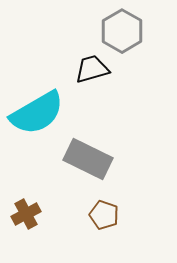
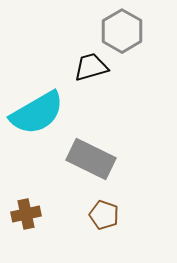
black trapezoid: moved 1 px left, 2 px up
gray rectangle: moved 3 px right
brown cross: rotated 16 degrees clockwise
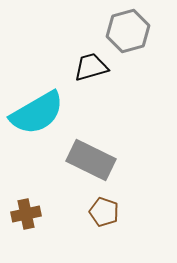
gray hexagon: moved 6 px right; rotated 15 degrees clockwise
gray rectangle: moved 1 px down
brown pentagon: moved 3 px up
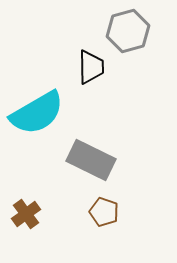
black trapezoid: rotated 105 degrees clockwise
brown cross: rotated 24 degrees counterclockwise
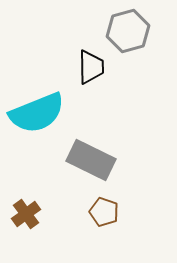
cyan semicircle: rotated 8 degrees clockwise
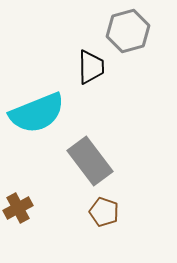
gray rectangle: moved 1 px left, 1 px down; rotated 27 degrees clockwise
brown cross: moved 8 px left, 6 px up; rotated 8 degrees clockwise
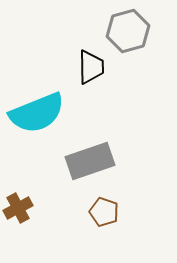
gray rectangle: rotated 72 degrees counterclockwise
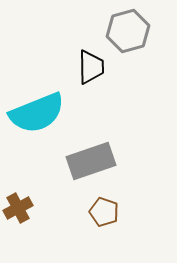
gray rectangle: moved 1 px right
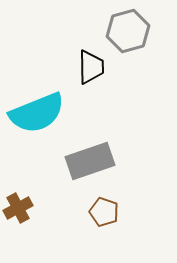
gray rectangle: moved 1 px left
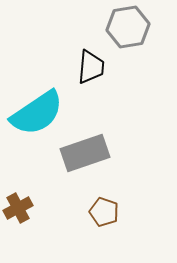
gray hexagon: moved 4 px up; rotated 6 degrees clockwise
black trapezoid: rotated 6 degrees clockwise
cyan semicircle: rotated 12 degrees counterclockwise
gray rectangle: moved 5 px left, 8 px up
